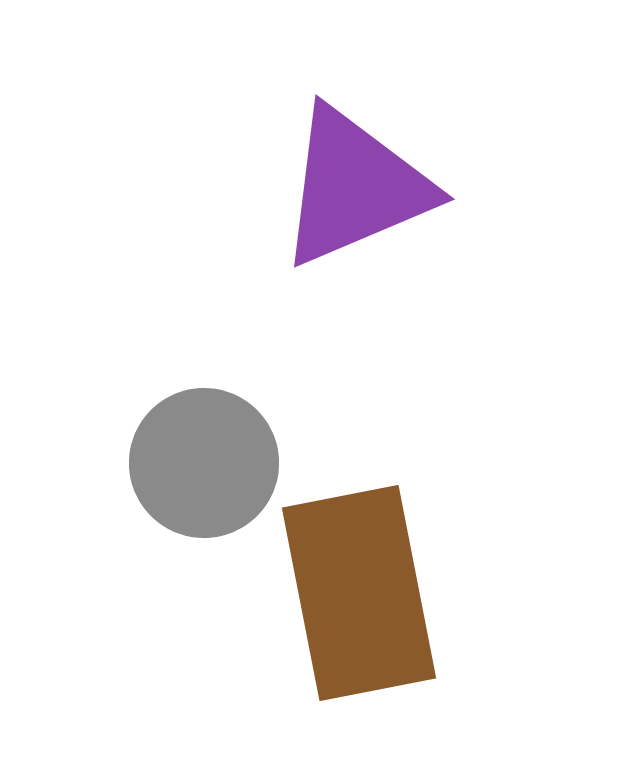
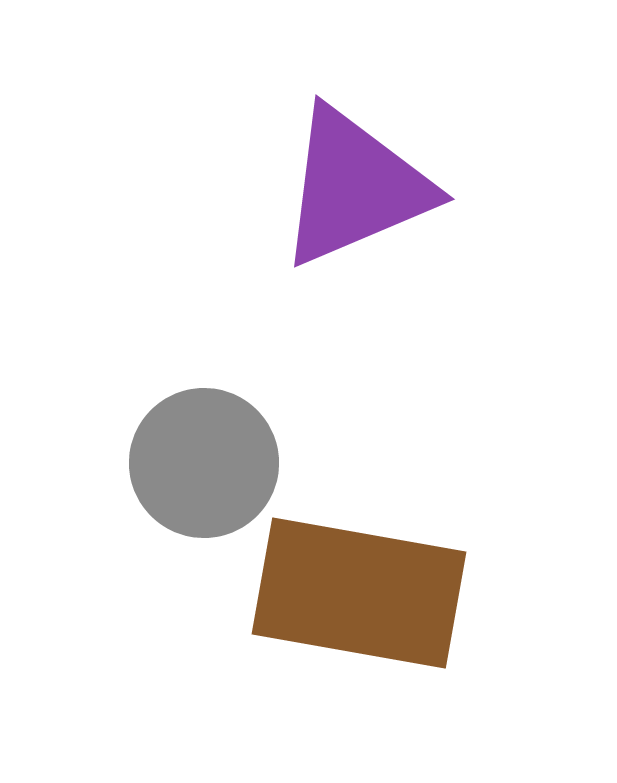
brown rectangle: rotated 69 degrees counterclockwise
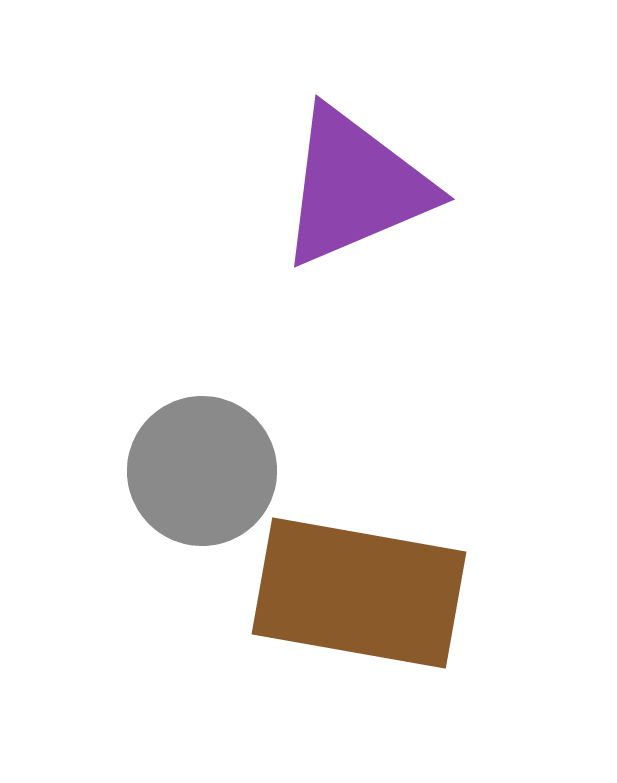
gray circle: moved 2 px left, 8 px down
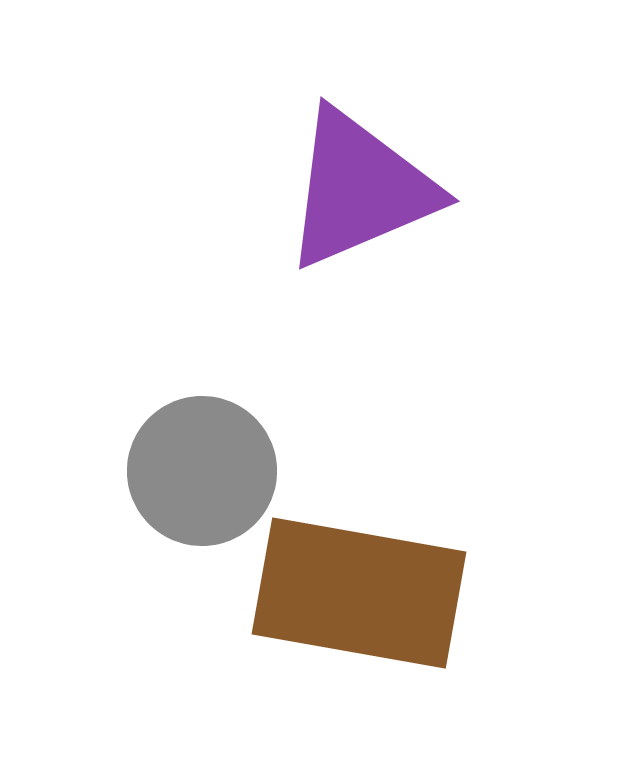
purple triangle: moved 5 px right, 2 px down
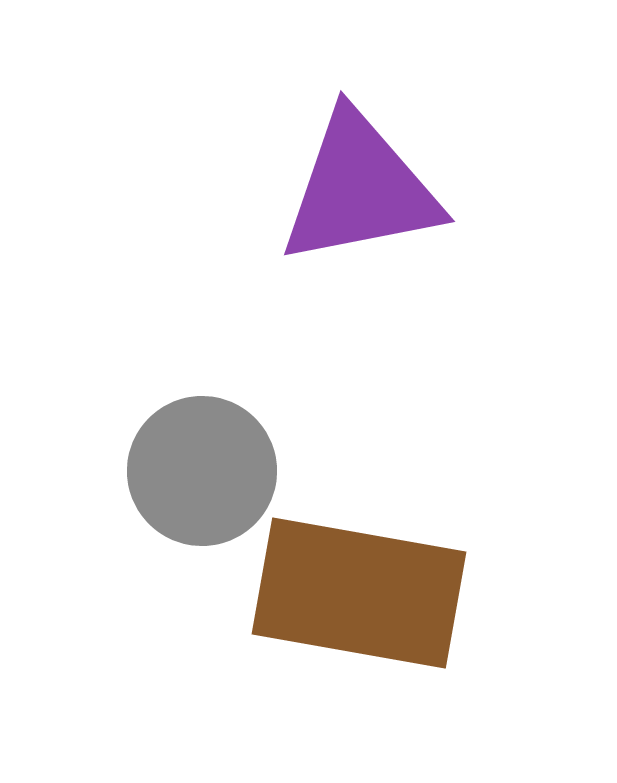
purple triangle: rotated 12 degrees clockwise
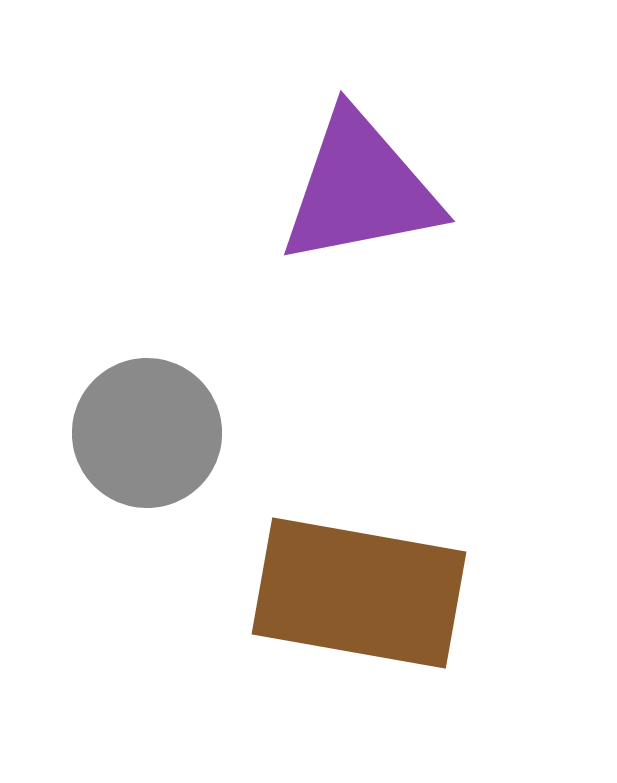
gray circle: moved 55 px left, 38 px up
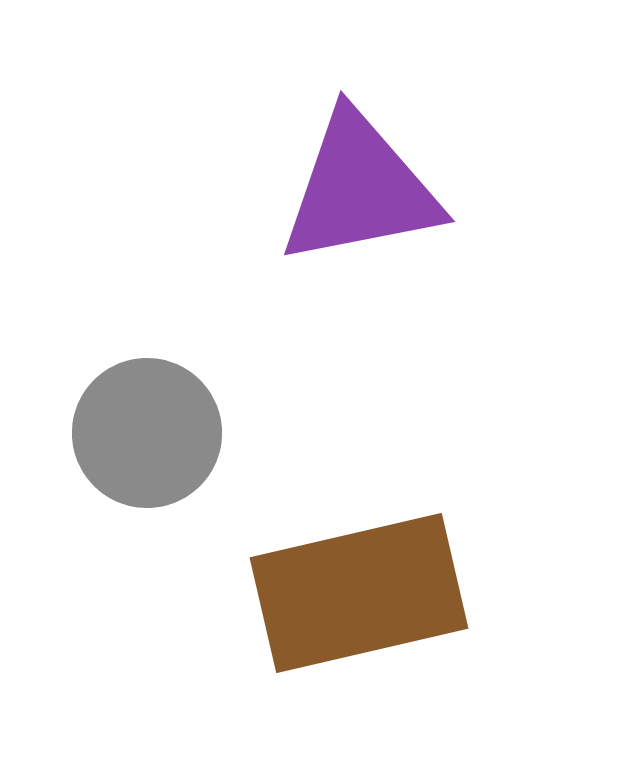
brown rectangle: rotated 23 degrees counterclockwise
